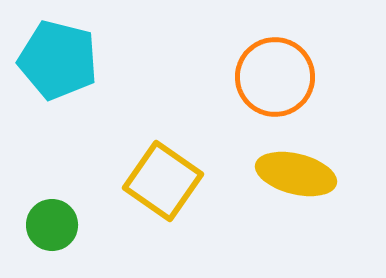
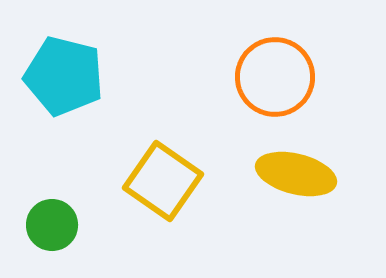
cyan pentagon: moved 6 px right, 16 px down
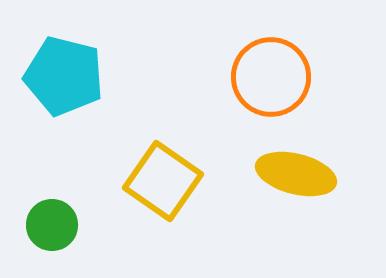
orange circle: moved 4 px left
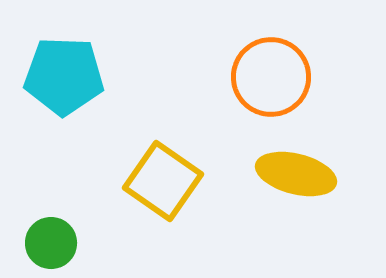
cyan pentagon: rotated 12 degrees counterclockwise
green circle: moved 1 px left, 18 px down
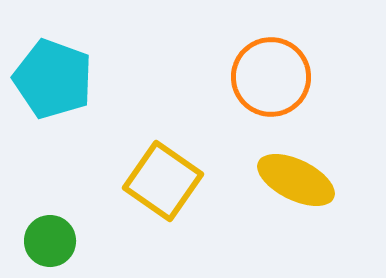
cyan pentagon: moved 11 px left, 3 px down; rotated 18 degrees clockwise
yellow ellipse: moved 6 px down; rotated 12 degrees clockwise
green circle: moved 1 px left, 2 px up
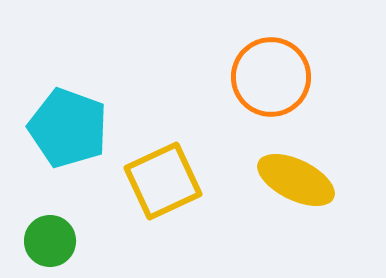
cyan pentagon: moved 15 px right, 49 px down
yellow square: rotated 30 degrees clockwise
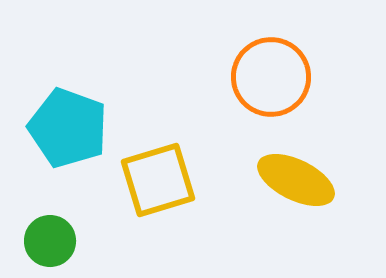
yellow square: moved 5 px left, 1 px up; rotated 8 degrees clockwise
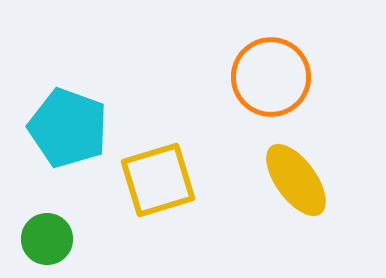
yellow ellipse: rotated 28 degrees clockwise
green circle: moved 3 px left, 2 px up
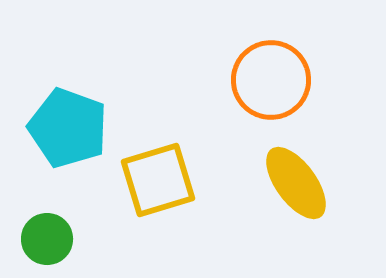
orange circle: moved 3 px down
yellow ellipse: moved 3 px down
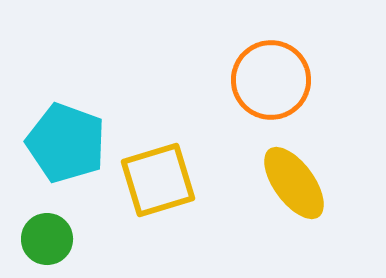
cyan pentagon: moved 2 px left, 15 px down
yellow ellipse: moved 2 px left
